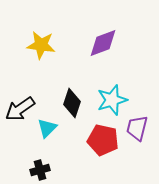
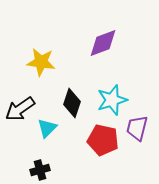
yellow star: moved 17 px down
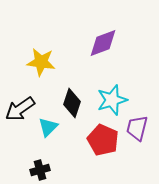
cyan triangle: moved 1 px right, 1 px up
red pentagon: rotated 12 degrees clockwise
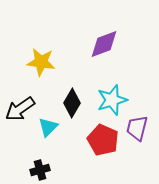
purple diamond: moved 1 px right, 1 px down
black diamond: rotated 12 degrees clockwise
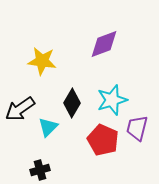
yellow star: moved 1 px right, 1 px up
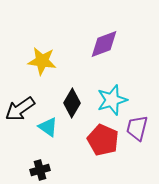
cyan triangle: rotated 40 degrees counterclockwise
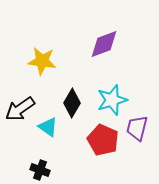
black cross: rotated 36 degrees clockwise
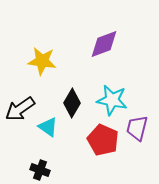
cyan star: rotated 28 degrees clockwise
